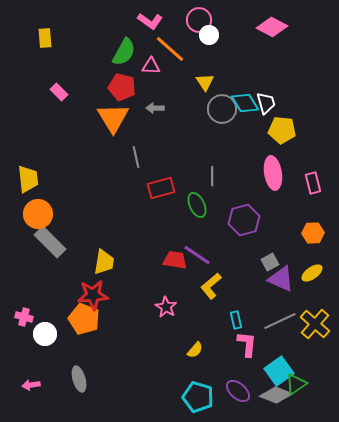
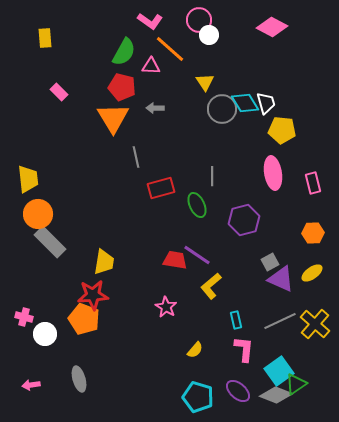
pink L-shape at (247, 344): moved 3 px left, 5 px down
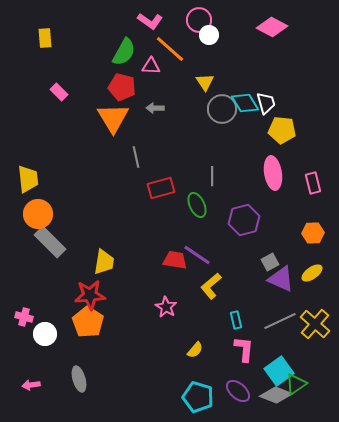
red star at (93, 295): moved 3 px left
orange pentagon at (84, 319): moved 4 px right, 3 px down; rotated 12 degrees clockwise
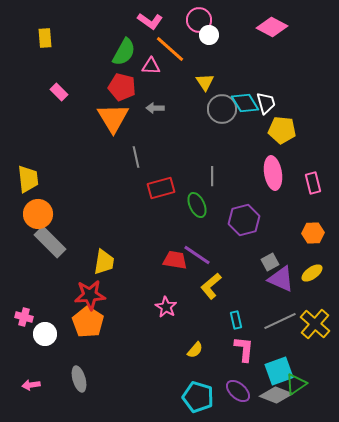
cyan square at (279, 371): rotated 16 degrees clockwise
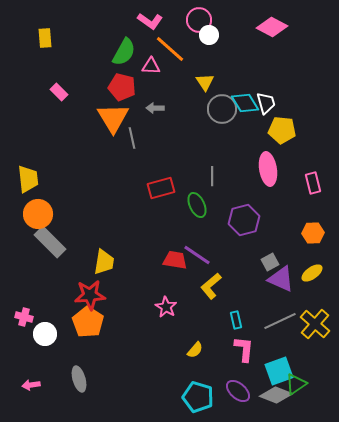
gray line at (136, 157): moved 4 px left, 19 px up
pink ellipse at (273, 173): moved 5 px left, 4 px up
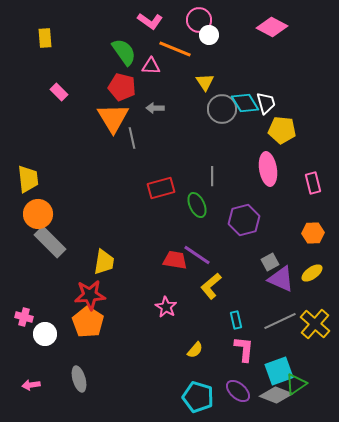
orange line at (170, 49): moved 5 px right; rotated 20 degrees counterclockwise
green semicircle at (124, 52): rotated 64 degrees counterclockwise
